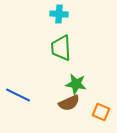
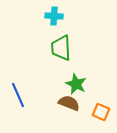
cyan cross: moved 5 px left, 2 px down
green star: rotated 15 degrees clockwise
blue line: rotated 40 degrees clockwise
brown semicircle: rotated 135 degrees counterclockwise
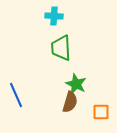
blue line: moved 2 px left
brown semicircle: moved 1 px right, 1 px up; rotated 85 degrees clockwise
orange square: rotated 24 degrees counterclockwise
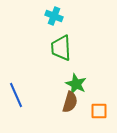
cyan cross: rotated 18 degrees clockwise
orange square: moved 2 px left, 1 px up
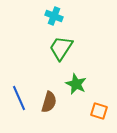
green trapezoid: rotated 36 degrees clockwise
blue line: moved 3 px right, 3 px down
brown semicircle: moved 21 px left
orange square: rotated 18 degrees clockwise
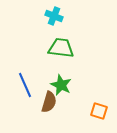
green trapezoid: rotated 64 degrees clockwise
green star: moved 15 px left, 1 px down
blue line: moved 6 px right, 13 px up
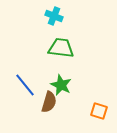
blue line: rotated 15 degrees counterclockwise
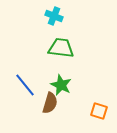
brown semicircle: moved 1 px right, 1 px down
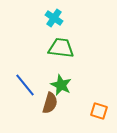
cyan cross: moved 2 px down; rotated 12 degrees clockwise
